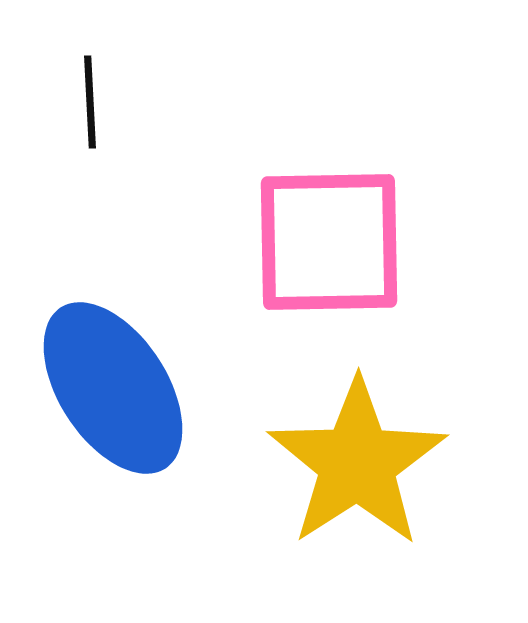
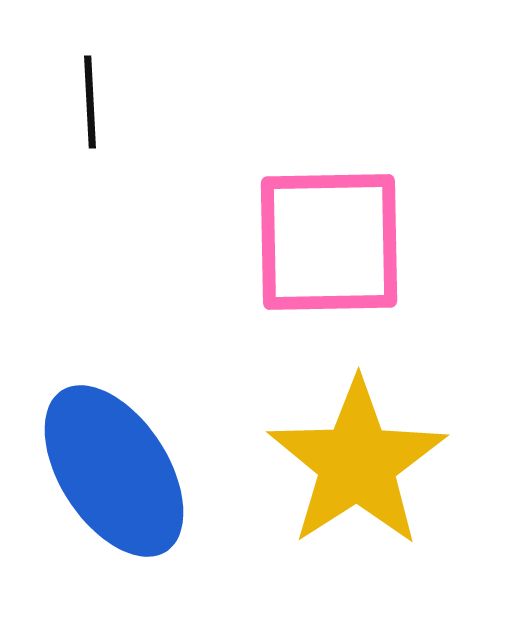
blue ellipse: moved 1 px right, 83 px down
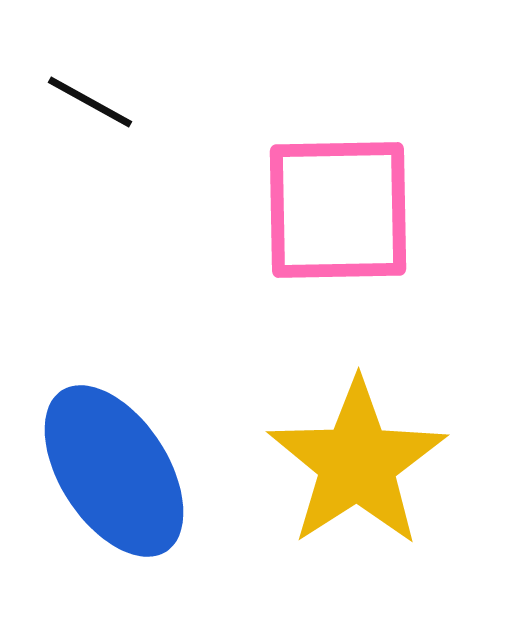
black line: rotated 58 degrees counterclockwise
pink square: moved 9 px right, 32 px up
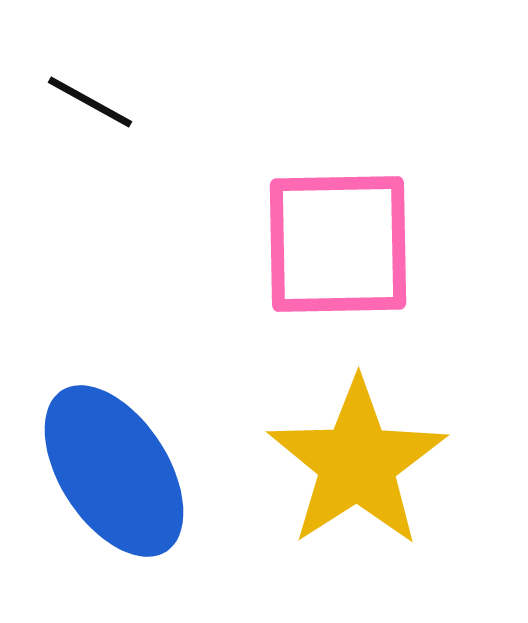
pink square: moved 34 px down
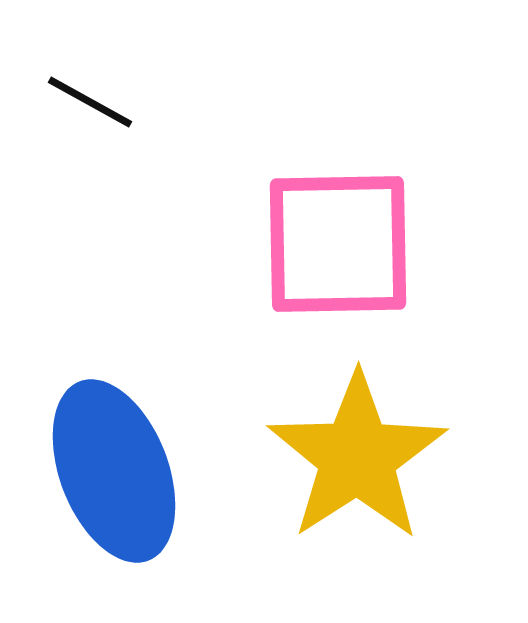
yellow star: moved 6 px up
blue ellipse: rotated 12 degrees clockwise
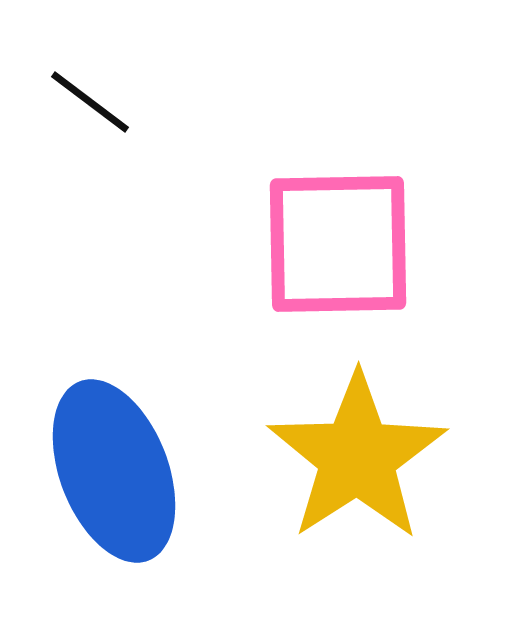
black line: rotated 8 degrees clockwise
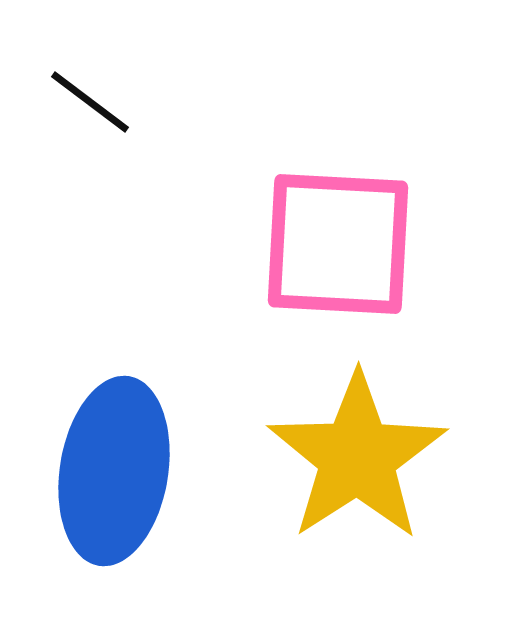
pink square: rotated 4 degrees clockwise
blue ellipse: rotated 30 degrees clockwise
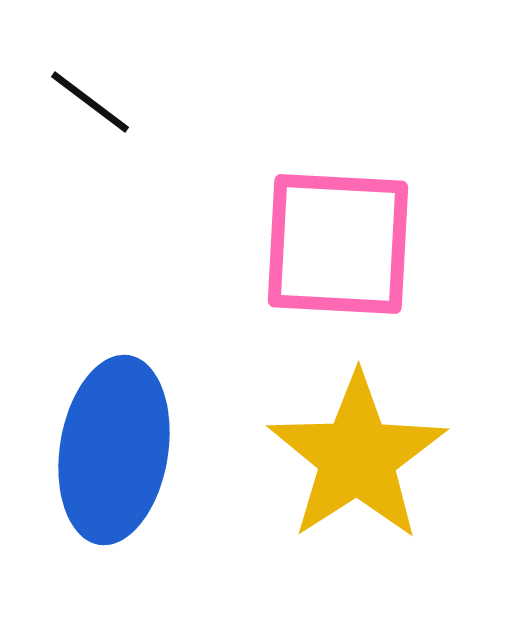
blue ellipse: moved 21 px up
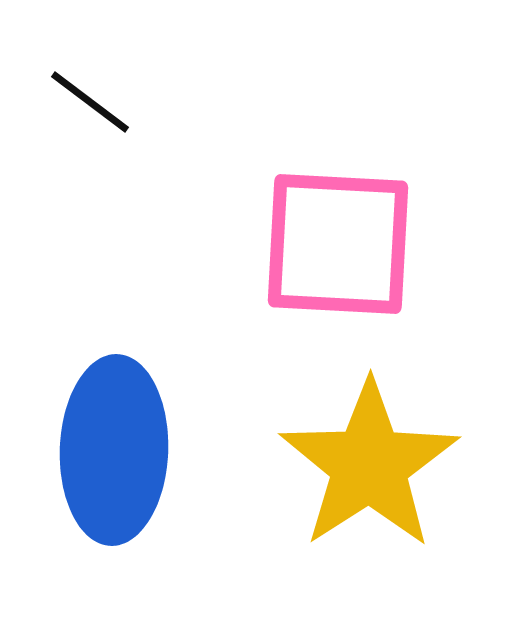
blue ellipse: rotated 7 degrees counterclockwise
yellow star: moved 12 px right, 8 px down
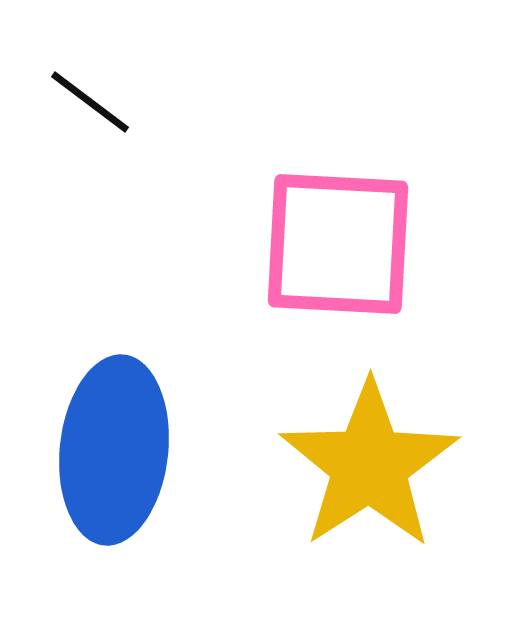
blue ellipse: rotated 4 degrees clockwise
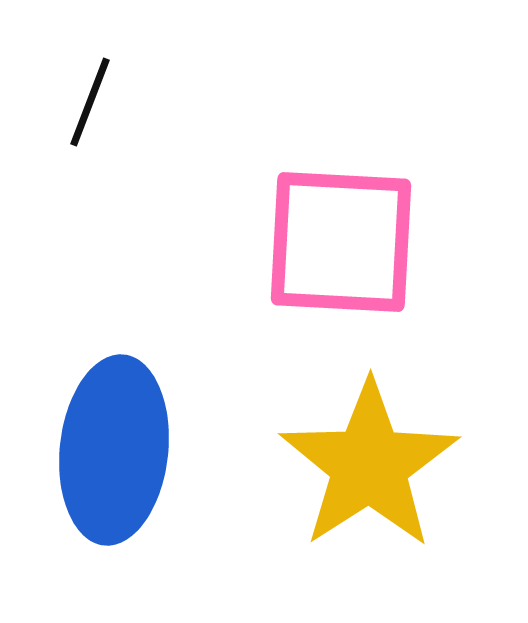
black line: rotated 74 degrees clockwise
pink square: moved 3 px right, 2 px up
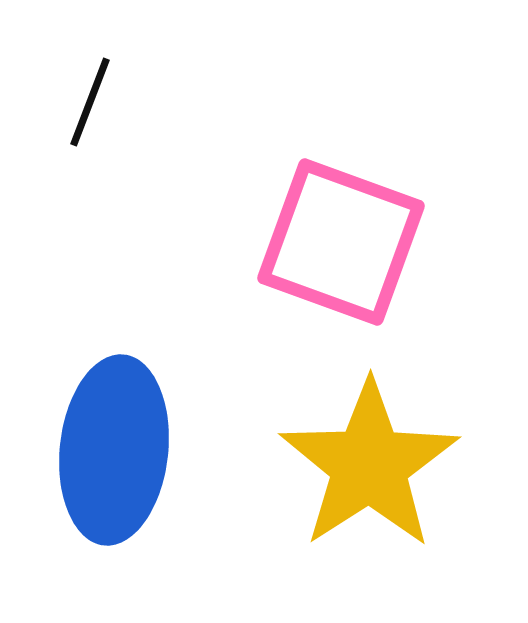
pink square: rotated 17 degrees clockwise
